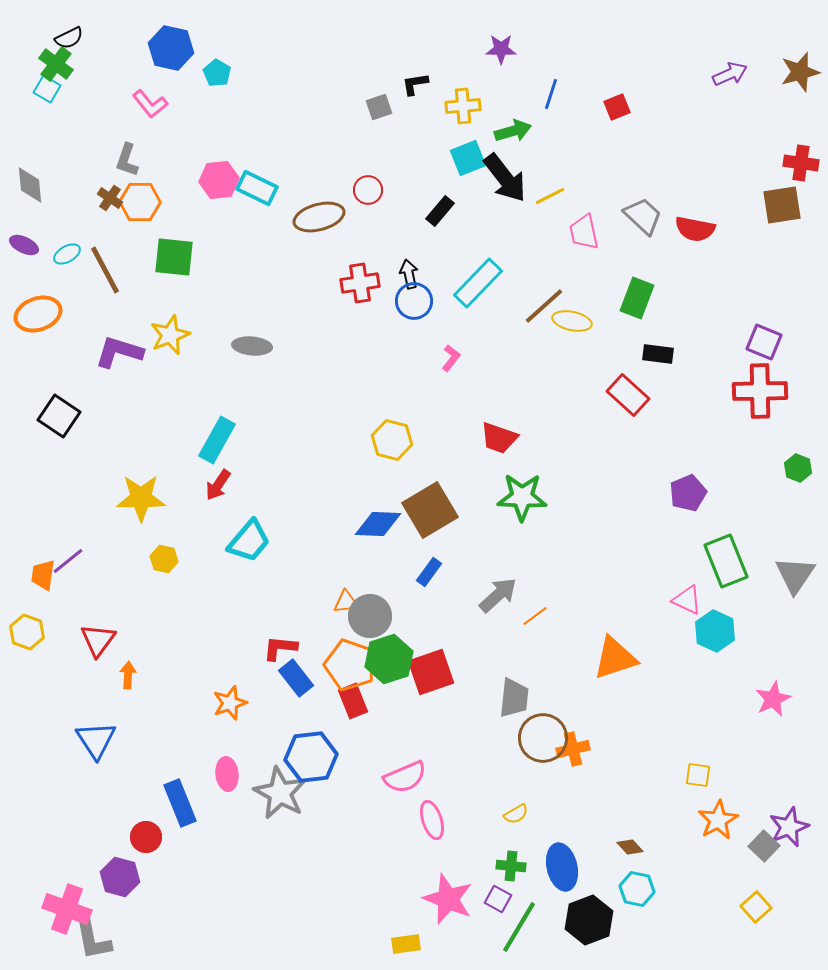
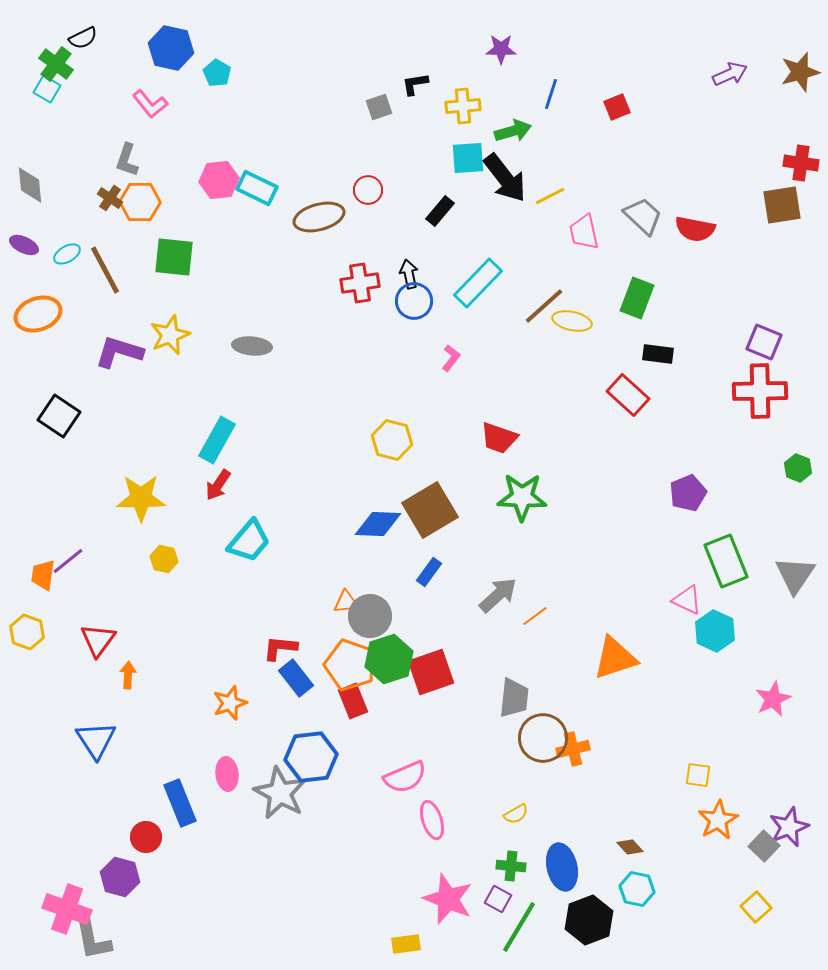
black semicircle at (69, 38): moved 14 px right
cyan square at (468, 158): rotated 18 degrees clockwise
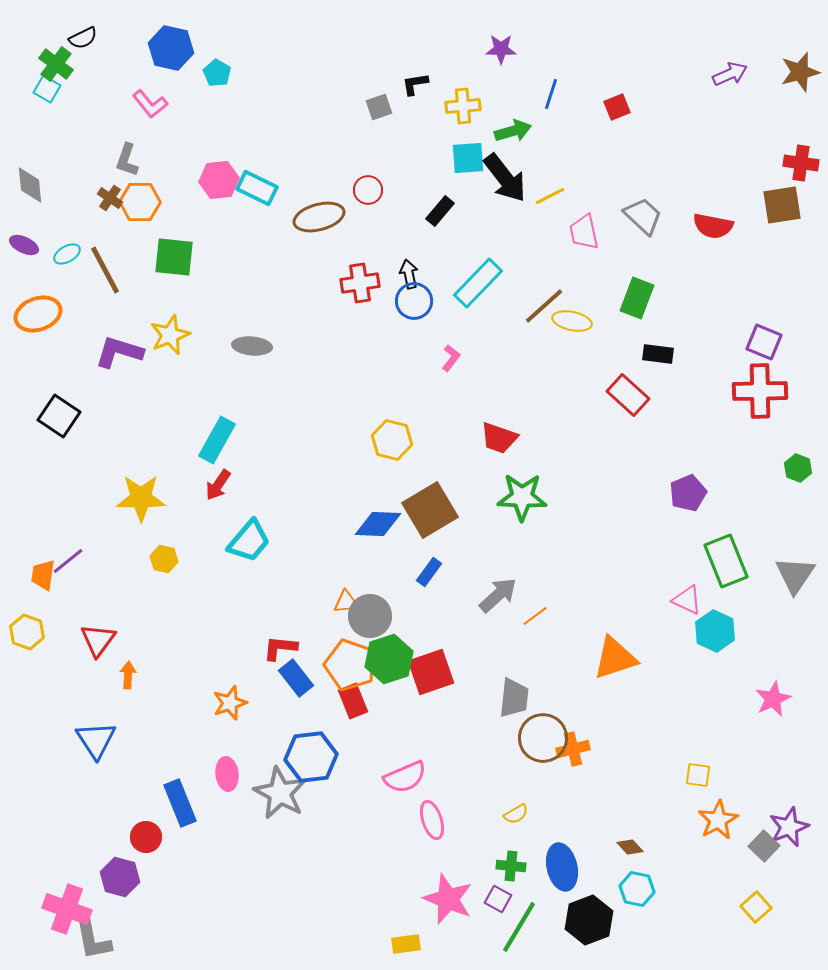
red semicircle at (695, 229): moved 18 px right, 3 px up
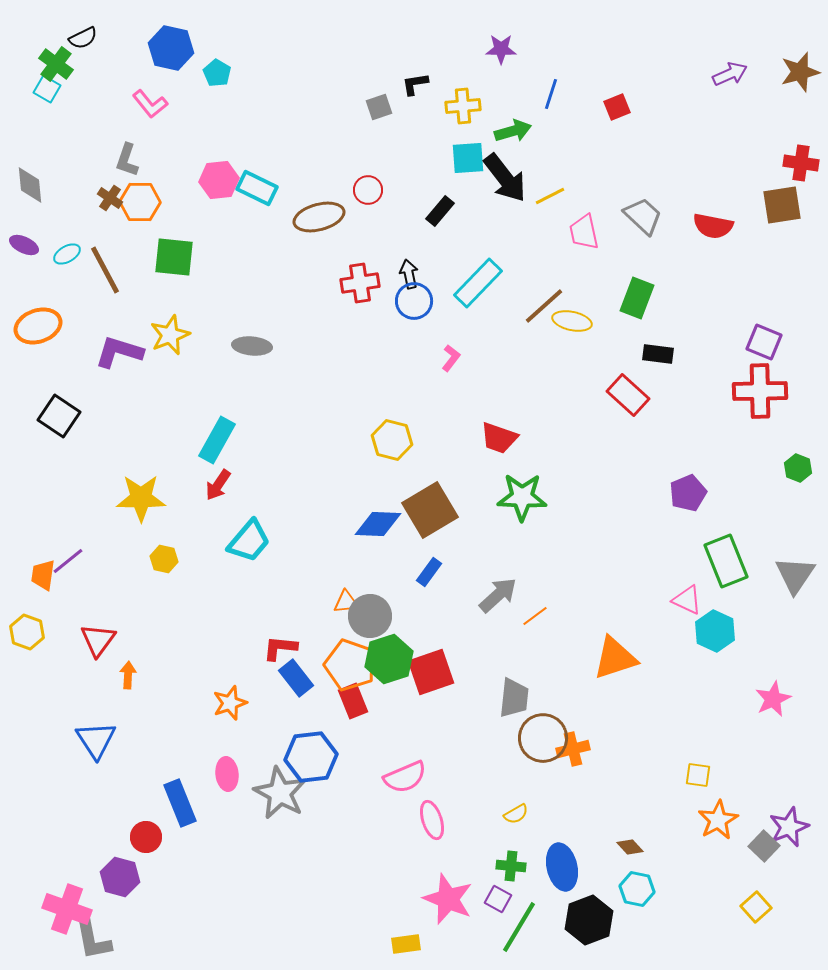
orange ellipse at (38, 314): moved 12 px down
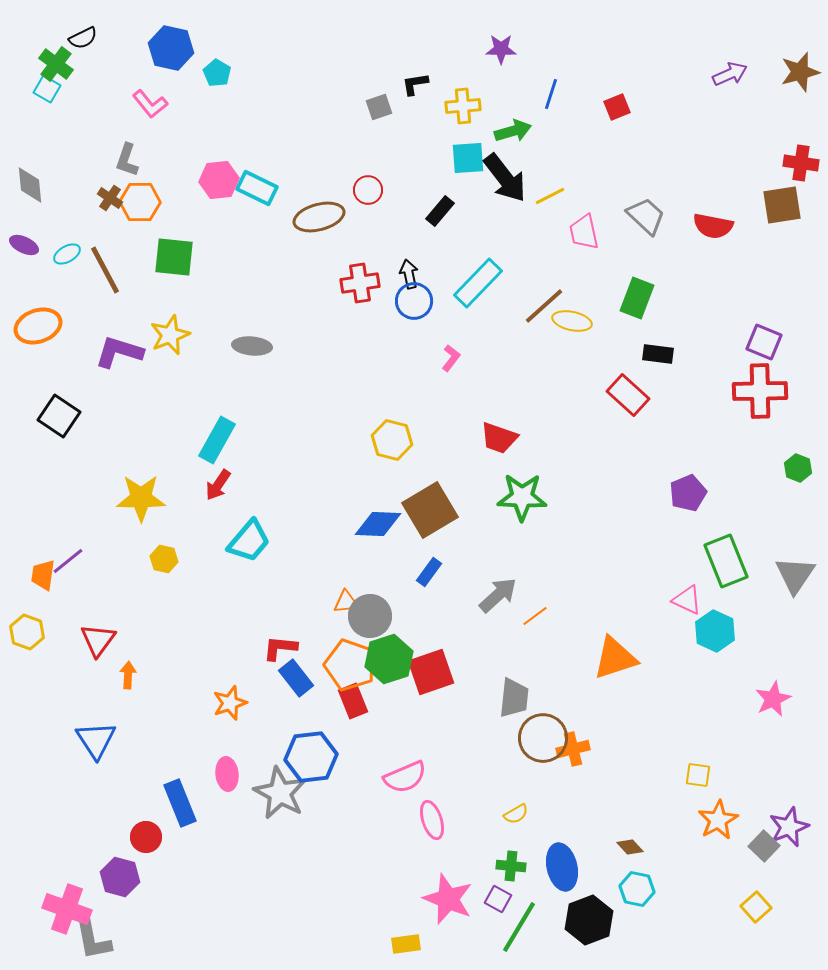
gray trapezoid at (643, 216): moved 3 px right
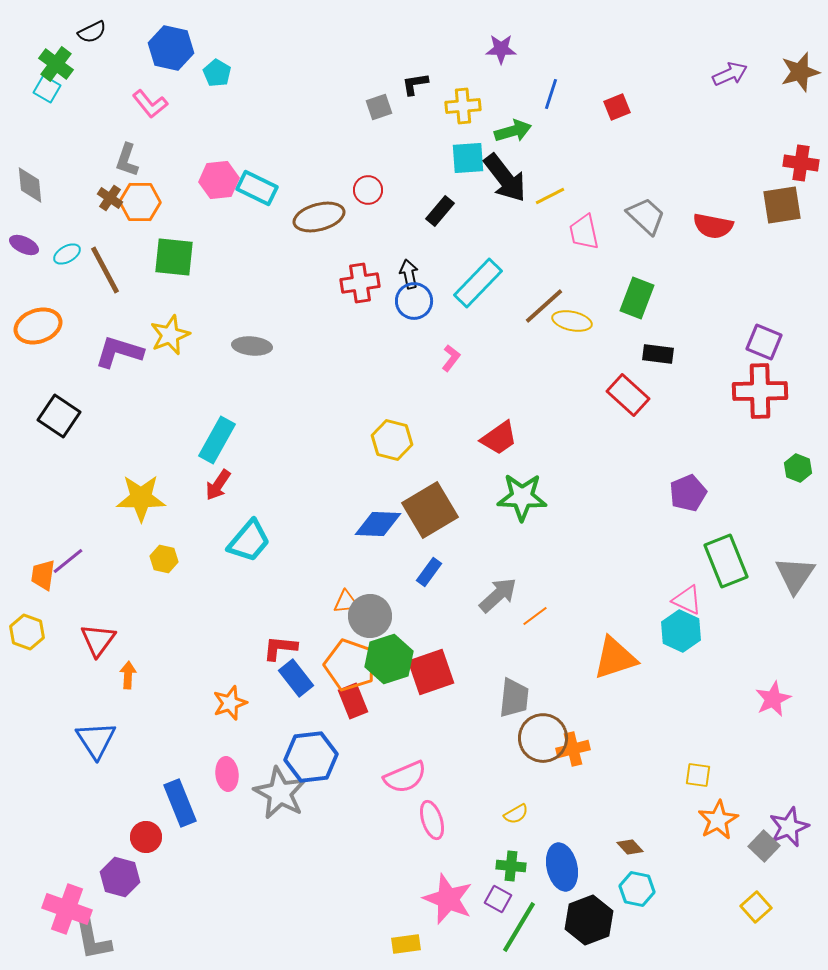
black semicircle at (83, 38): moved 9 px right, 6 px up
red trapezoid at (499, 438): rotated 54 degrees counterclockwise
cyan hexagon at (715, 631): moved 34 px left
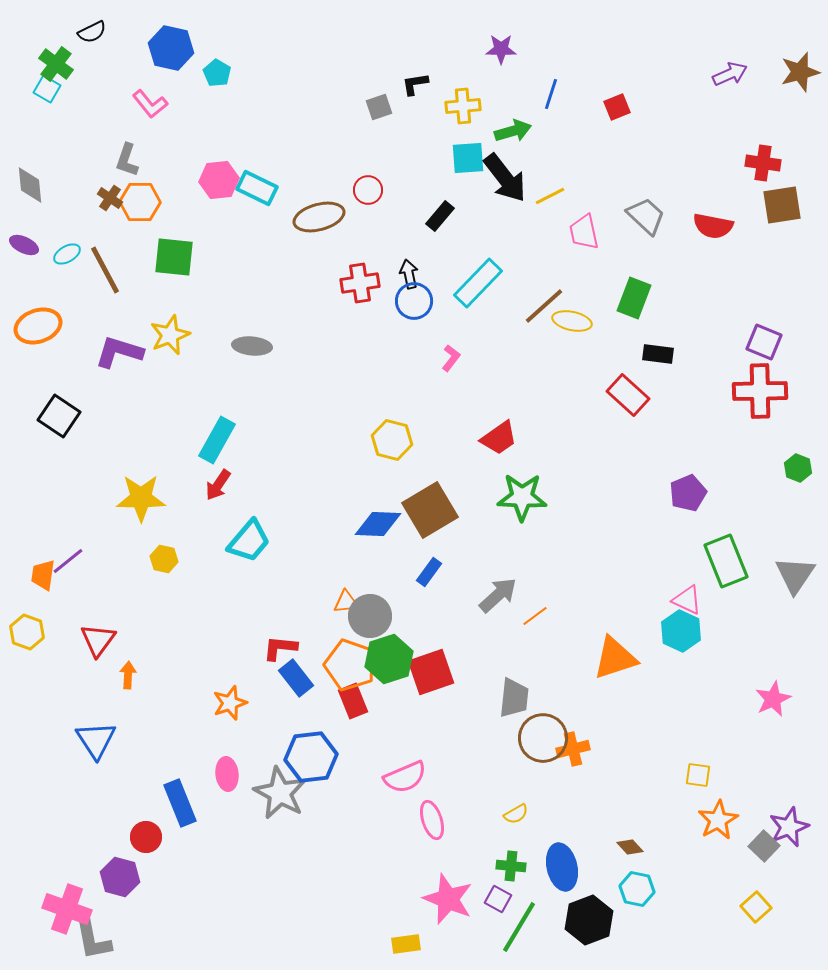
red cross at (801, 163): moved 38 px left
black rectangle at (440, 211): moved 5 px down
green rectangle at (637, 298): moved 3 px left
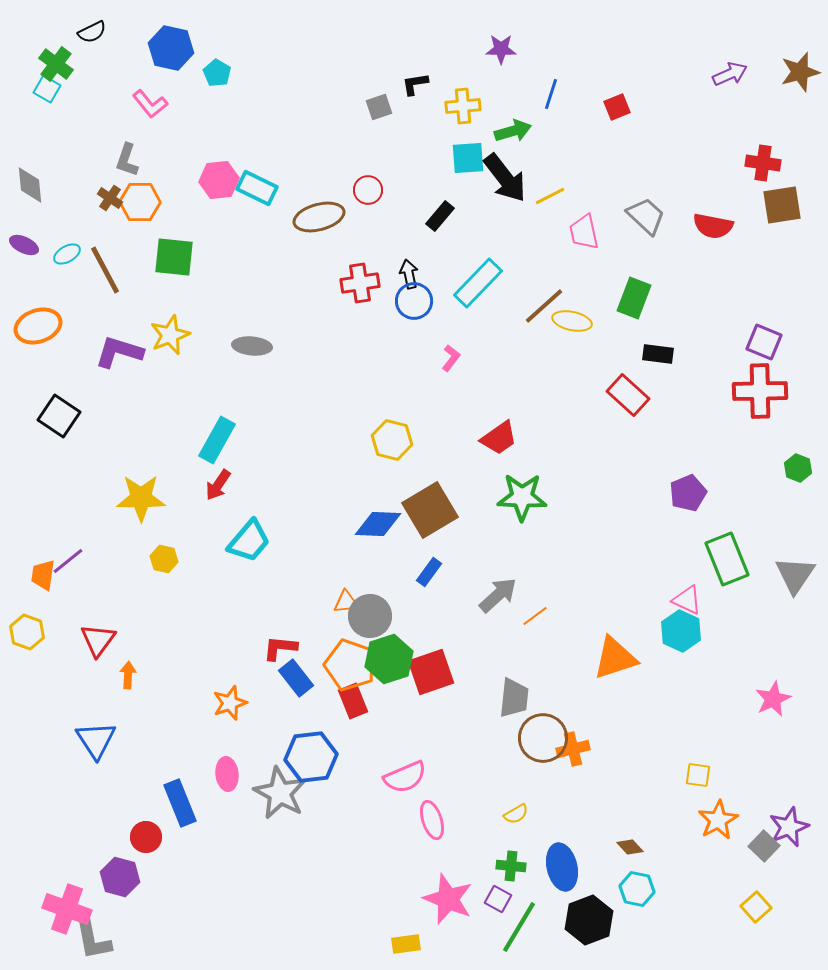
green rectangle at (726, 561): moved 1 px right, 2 px up
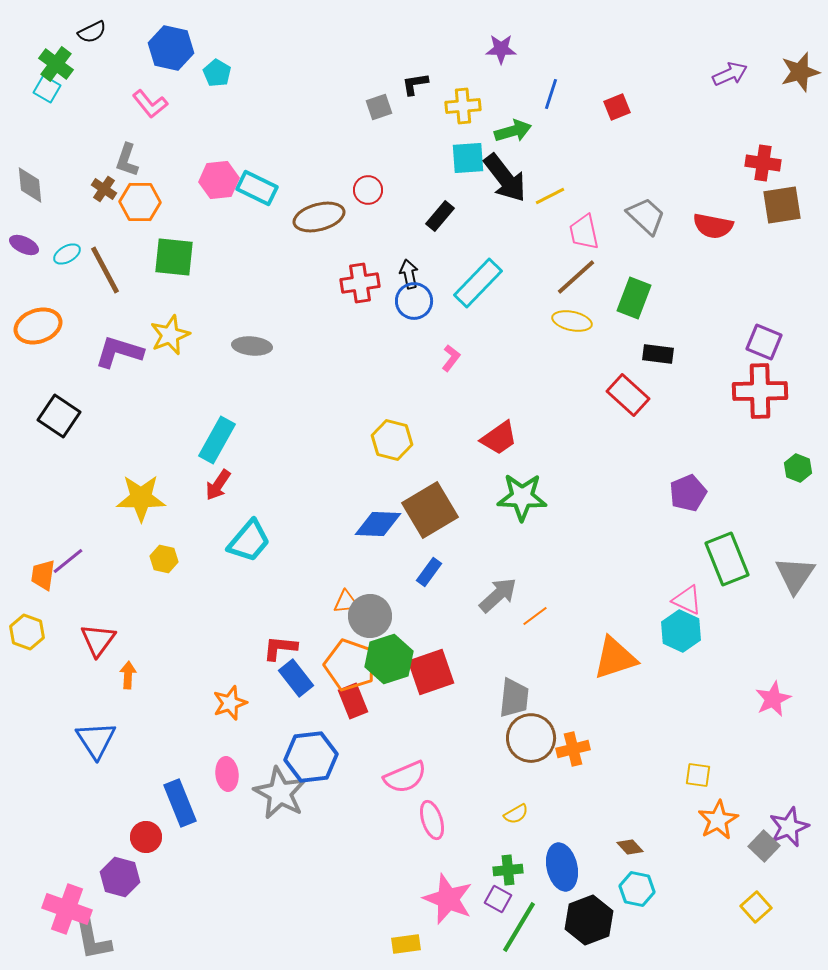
brown cross at (110, 198): moved 6 px left, 9 px up
brown line at (544, 306): moved 32 px right, 29 px up
brown circle at (543, 738): moved 12 px left
green cross at (511, 866): moved 3 px left, 4 px down; rotated 12 degrees counterclockwise
